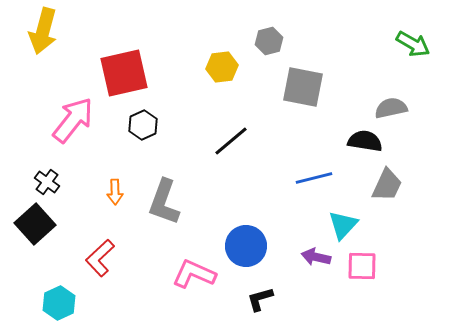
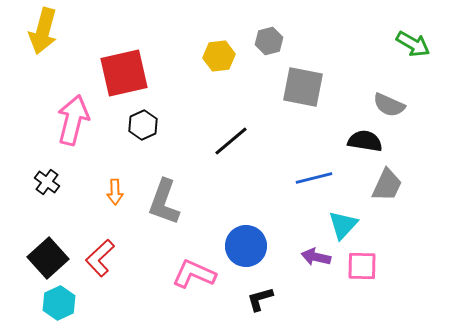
yellow hexagon: moved 3 px left, 11 px up
gray semicircle: moved 2 px left, 3 px up; rotated 144 degrees counterclockwise
pink arrow: rotated 24 degrees counterclockwise
black square: moved 13 px right, 34 px down
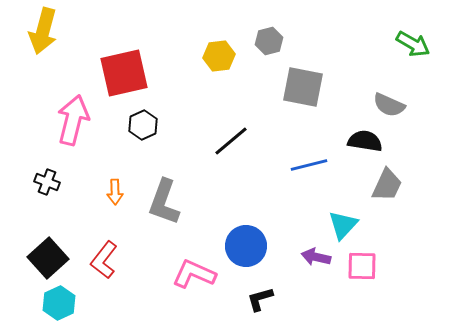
blue line: moved 5 px left, 13 px up
black cross: rotated 15 degrees counterclockwise
red L-shape: moved 4 px right, 2 px down; rotated 9 degrees counterclockwise
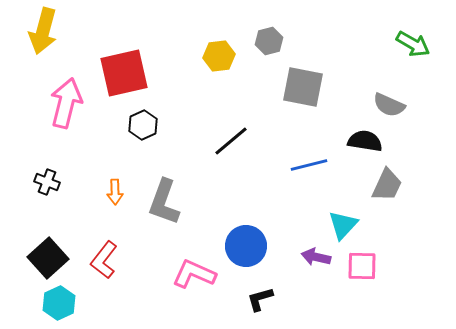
pink arrow: moved 7 px left, 17 px up
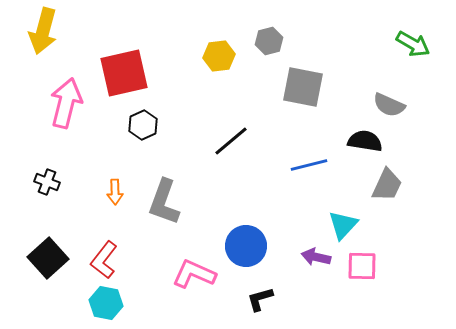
cyan hexagon: moved 47 px right; rotated 24 degrees counterclockwise
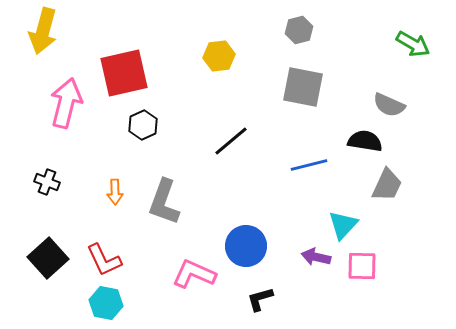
gray hexagon: moved 30 px right, 11 px up
red L-shape: rotated 63 degrees counterclockwise
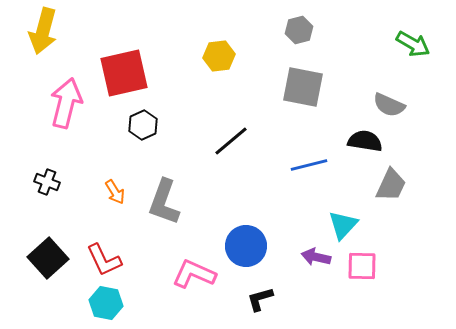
gray trapezoid: moved 4 px right
orange arrow: rotated 30 degrees counterclockwise
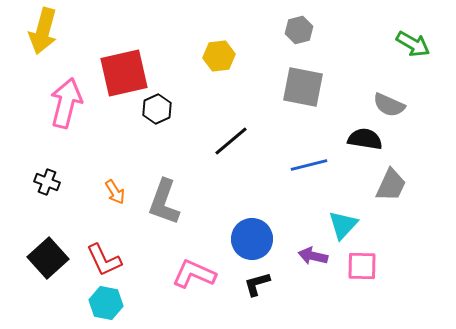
black hexagon: moved 14 px right, 16 px up
black semicircle: moved 2 px up
blue circle: moved 6 px right, 7 px up
purple arrow: moved 3 px left, 1 px up
black L-shape: moved 3 px left, 15 px up
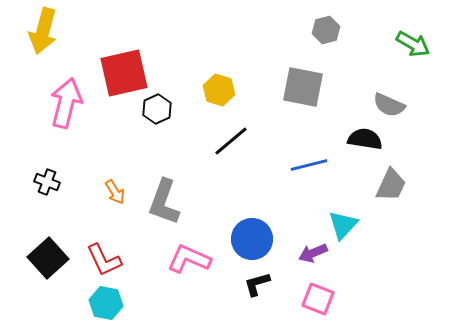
gray hexagon: moved 27 px right
yellow hexagon: moved 34 px down; rotated 24 degrees clockwise
purple arrow: moved 3 px up; rotated 36 degrees counterclockwise
pink square: moved 44 px left, 33 px down; rotated 20 degrees clockwise
pink L-shape: moved 5 px left, 15 px up
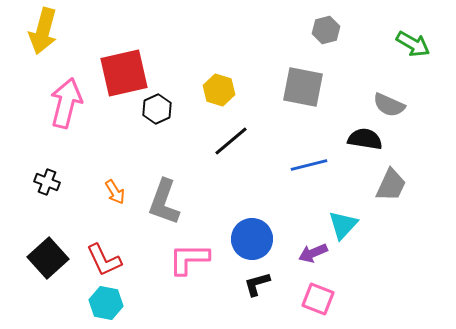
pink L-shape: rotated 24 degrees counterclockwise
